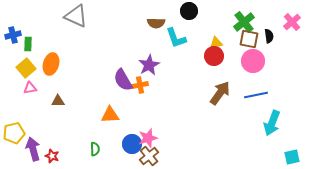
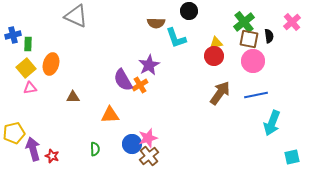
orange cross: rotated 21 degrees counterclockwise
brown triangle: moved 15 px right, 4 px up
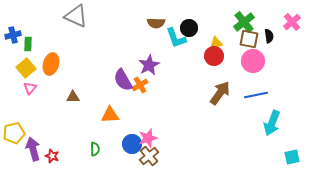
black circle: moved 17 px down
pink triangle: rotated 40 degrees counterclockwise
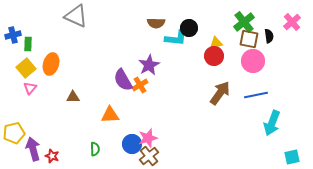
cyan L-shape: rotated 65 degrees counterclockwise
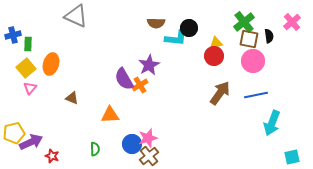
purple semicircle: moved 1 px right, 1 px up
brown triangle: moved 1 px left, 1 px down; rotated 24 degrees clockwise
purple arrow: moved 2 px left, 7 px up; rotated 80 degrees clockwise
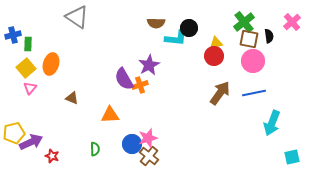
gray triangle: moved 1 px right, 1 px down; rotated 10 degrees clockwise
orange cross: rotated 14 degrees clockwise
blue line: moved 2 px left, 2 px up
brown cross: rotated 12 degrees counterclockwise
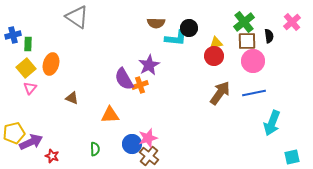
brown square: moved 2 px left, 2 px down; rotated 12 degrees counterclockwise
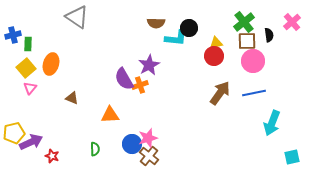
black semicircle: moved 1 px up
